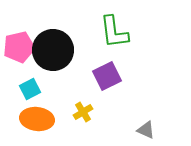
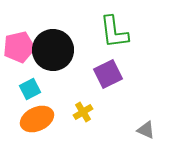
purple square: moved 1 px right, 2 px up
orange ellipse: rotated 32 degrees counterclockwise
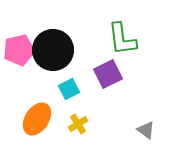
green L-shape: moved 8 px right, 7 px down
pink pentagon: moved 3 px down
cyan square: moved 39 px right
yellow cross: moved 5 px left, 12 px down
orange ellipse: rotated 32 degrees counterclockwise
gray triangle: rotated 12 degrees clockwise
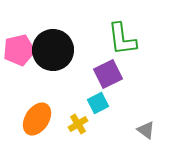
cyan square: moved 29 px right, 14 px down
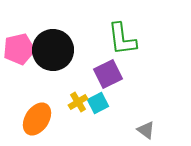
pink pentagon: moved 1 px up
yellow cross: moved 22 px up
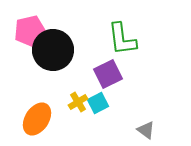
pink pentagon: moved 11 px right, 18 px up
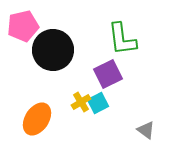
pink pentagon: moved 7 px left, 5 px up
yellow cross: moved 3 px right
